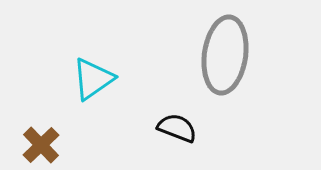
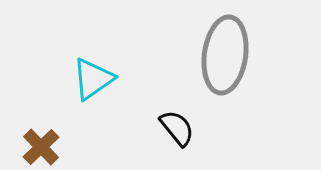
black semicircle: rotated 30 degrees clockwise
brown cross: moved 2 px down
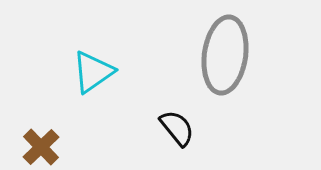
cyan triangle: moved 7 px up
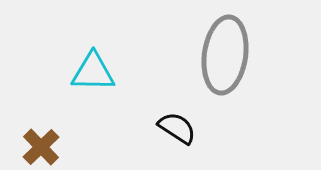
cyan triangle: rotated 36 degrees clockwise
black semicircle: rotated 18 degrees counterclockwise
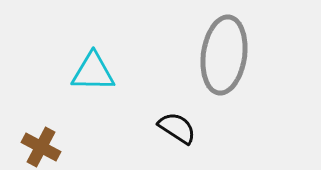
gray ellipse: moved 1 px left
brown cross: rotated 18 degrees counterclockwise
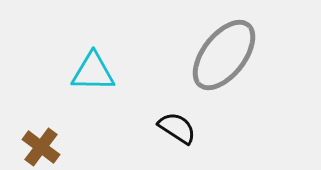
gray ellipse: rotated 30 degrees clockwise
brown cross: rotated 9 degrees clockwise
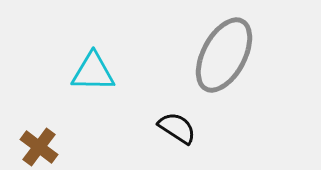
gray ellipse: rotated 10 degrees counterclockwise
brown cross: moved 2 px left
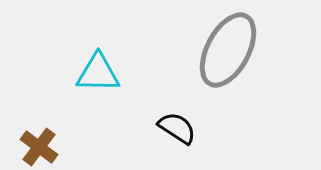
gray ellipse: moved 4 px right, 5 px up
cyan triangle: moved 5 px right, 1 px down
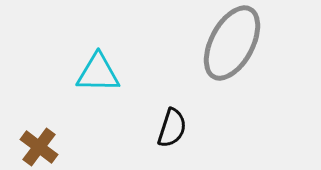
gray ellipse: moved 4 px right, 7 px up
black semicircle: moved 5 px left; rotated 75 degrees clockwise
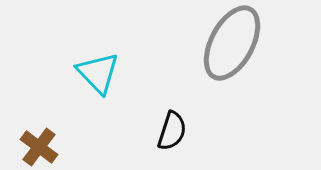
cyan triangle: rotated 45 degrees clockwise
black semicircle: moved 3 px down
